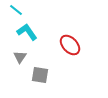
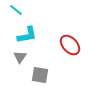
cyan L-shape: moved 3 px down; rotated 115 degrees clockwise
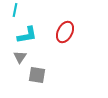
cyan line: moved 1 px left; rotated 64 degrees clockwise
red ellipse: moved 5 px left, 13 px up; rotated 70 degrees clockwise
gray square: moved 3 px left
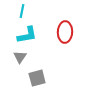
cyan line: moved 7 px right, 1 px down
red ellipse: rotated 25 degrees counterclockwise
gray square: moved 3 px down; rotated 24 degrees counterclockwise
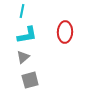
gray triangle: moved 3 px right; rotated 16 degrees clockwise
gray square: moved 7 px left, 2 px down
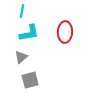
cyan L-shape: moved 2 px right, 2 px up
gray triangle: moved 2 px left
